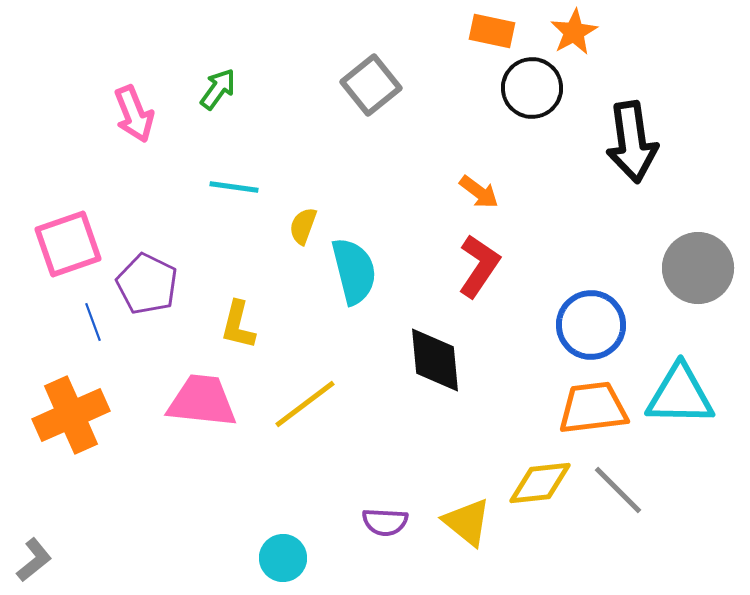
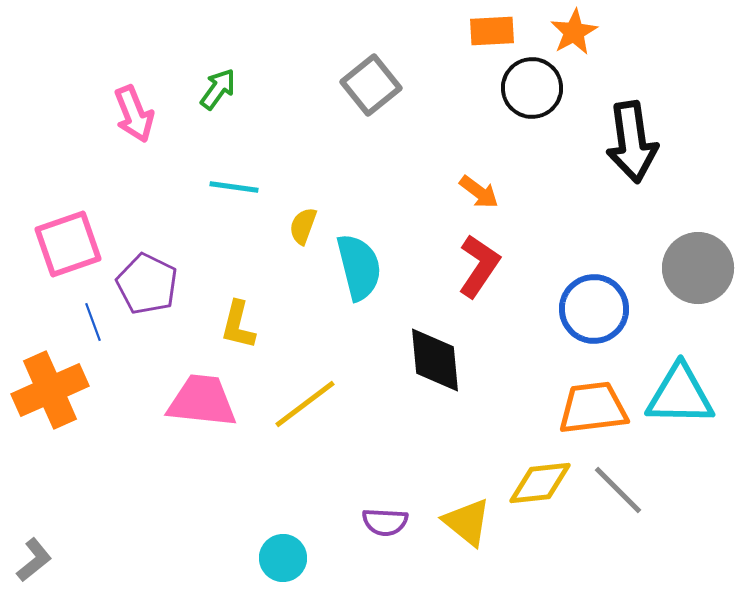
orange rectangle: rotated 15 degrees counterclockwise
cyan semicircle: moved 5 px right, 4 px up
blue circle: moved 3 px right, 16 px up
orange cross: moved 21 px left, 25 px up
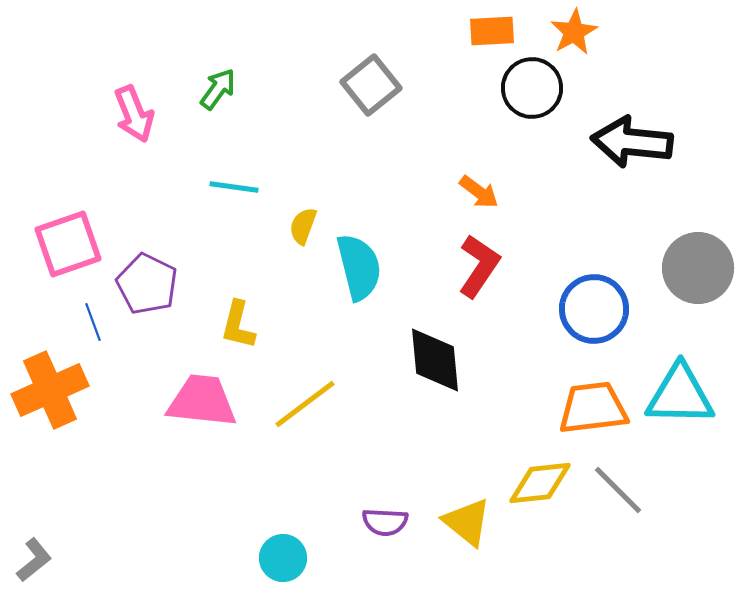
black arrow: rotated 104 degrees clockwise
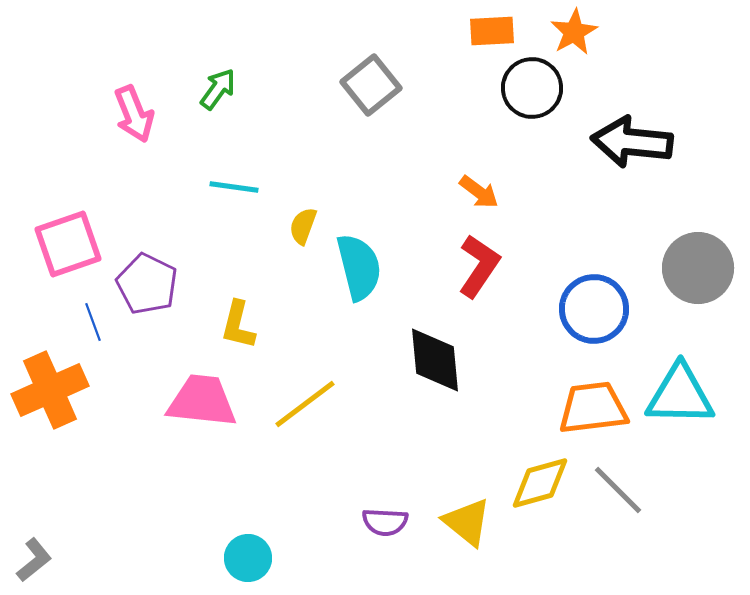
yellow diamond: rotated 10 degrees counterclockwise
cyan circle: moved 35 px left
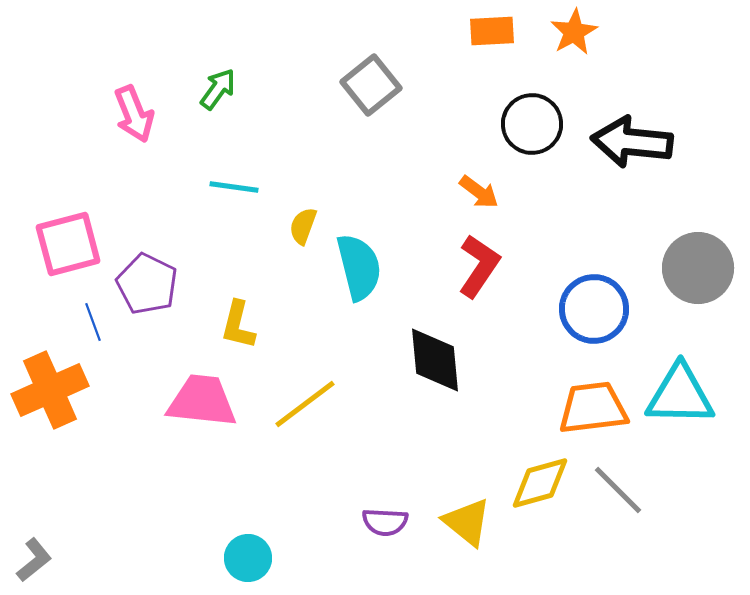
black circle: moved 36 px down
pink square: rotated 4 degrees clockwise
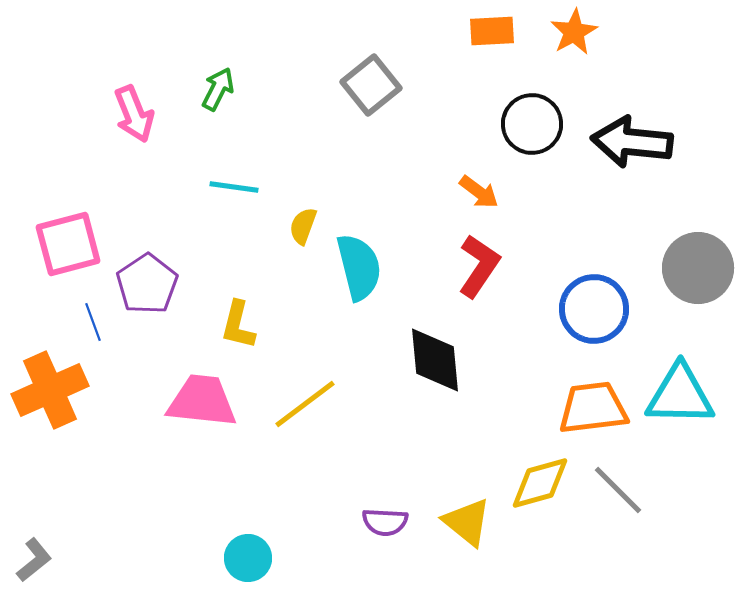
green arrow: rotated 9 degrees counterclockwise
purple pentagon: rotated 12 degrees clockwise
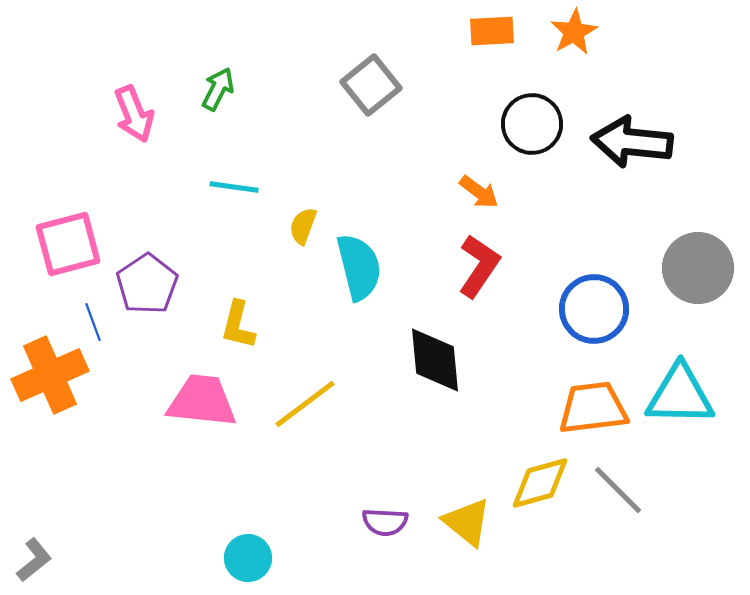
orange cross: moved 15 px up
